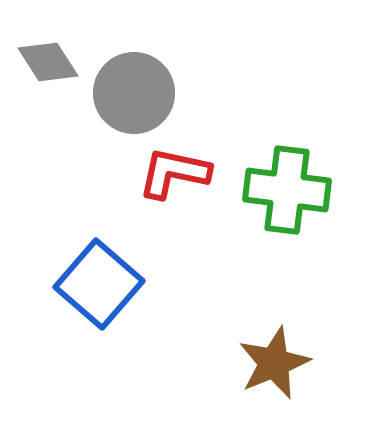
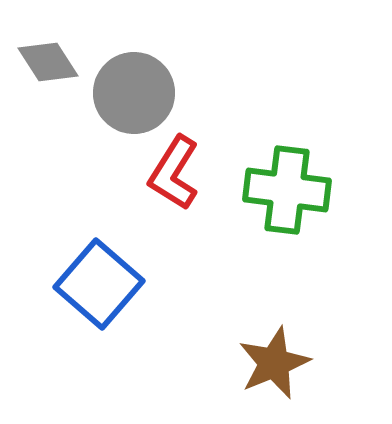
red L-shape: rotated 70 degrees counterclockwise
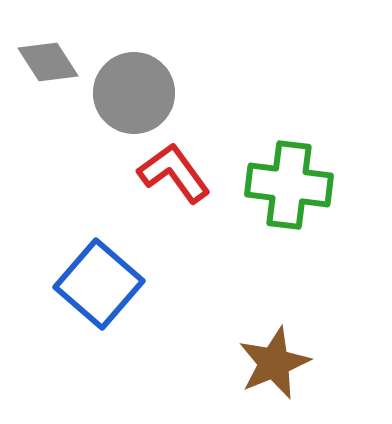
red L-shape: rotated 112 degrees clockwise
green cross: moved 2 px right, 5 px up
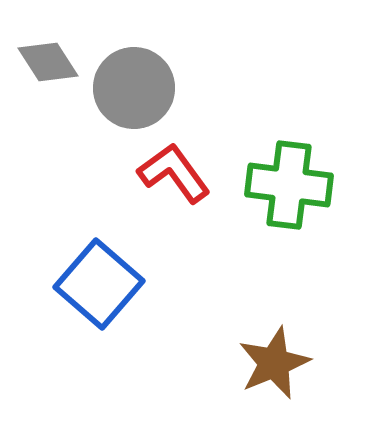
gray circle: moved 5 px up
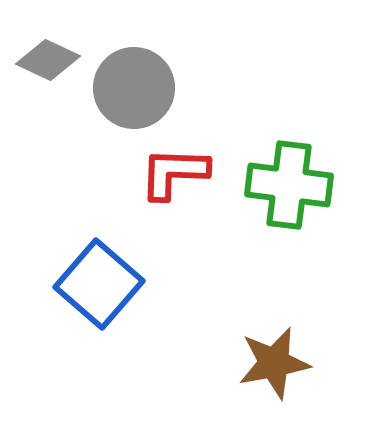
gray diamond: moved 2 px up; rotated 32 degrees counterclockwise
red L-shape: rotated 52 degrees counterclockwise
brown star: rotated 12 degrees clockwise
